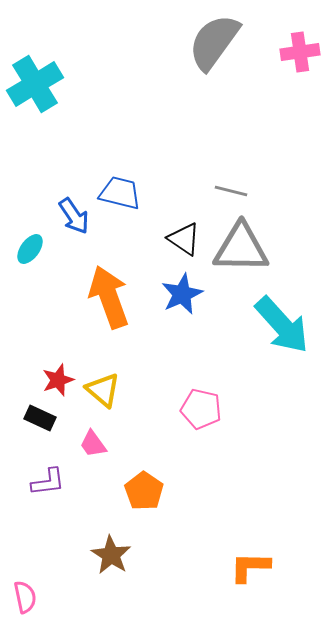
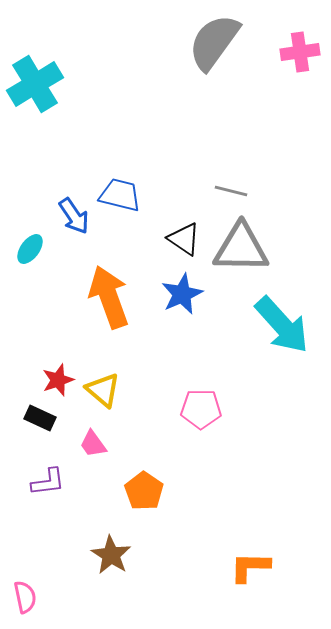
blue trapezoid: moved 2 px down
pink pentagon: rotated 12 degrees counterclockwise
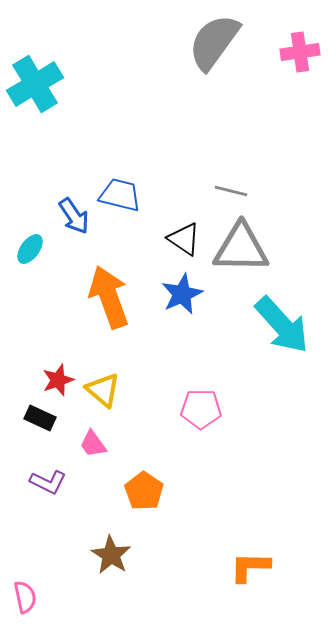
purple L-shape: rotated 33 degrees clockwise
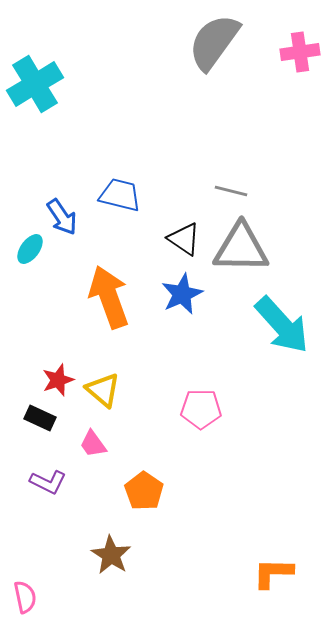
blue arrow: moved 12 px left, 1 px down
orange L-shape: moved 23 px right, 6 px down
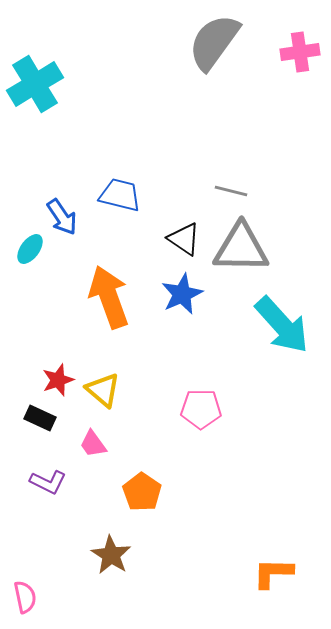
orange pentagon: moved 2 px left, 1 px down
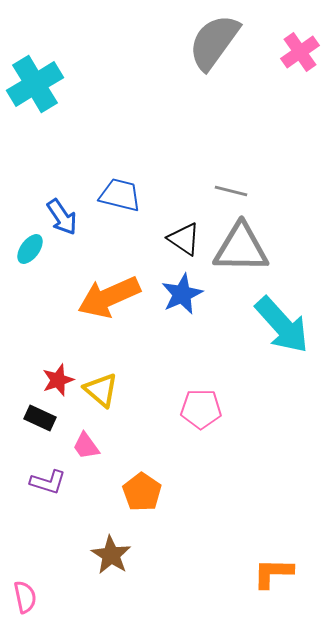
pink cross: rotated 27 degrees counterclockwise
orange arrow: rotated 94 degrees counterclockwise
yellow triangle: moved 2 px left
pink trapezoid: moved 7 px left, 2 px down
purple L-shape: rotated 9 degrees counterclockwise
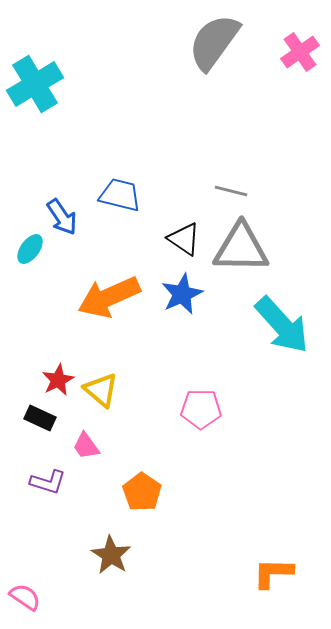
red star: rotated 8 degrees counterclockwise
pink semicircle: rotated 44 degrees counterclockwise
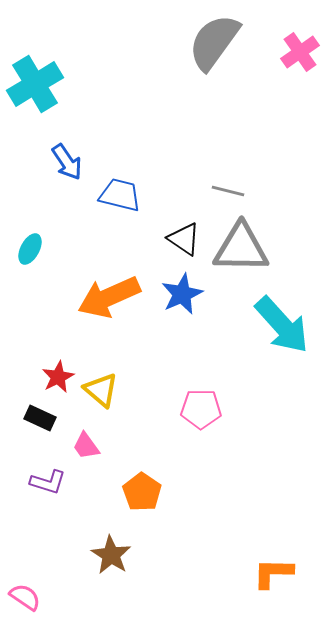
gray line: moved 3 px left
blue arrow: moved 5 px right, 55 px up
cyan ellipse: rotated 8 degrees counterclockwise
red star: moved 3 px up
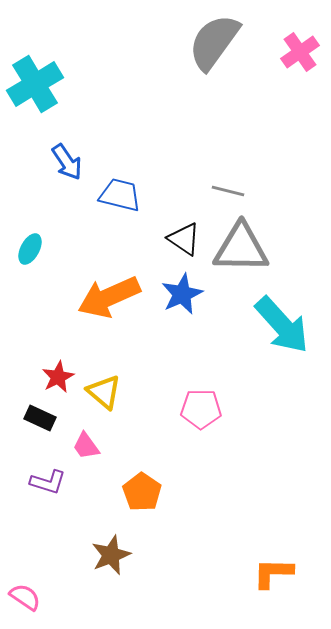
yellow triangle: moved 3 px right, 2 px down
brown star: rotated 18 degrees clockwise
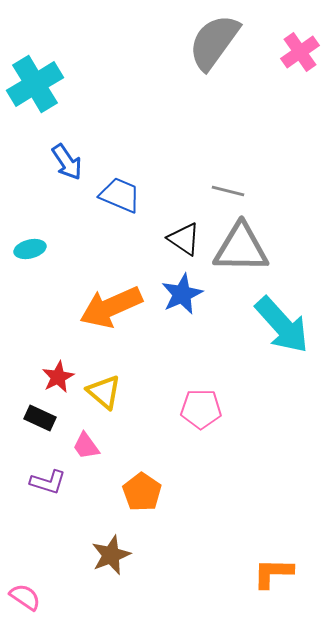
blue trapezoid: rotated 9 degrees clockwise
cyan ellipse: rotated 48 degrees clockwise
orange arrow: moved 2 px right, 10 px down
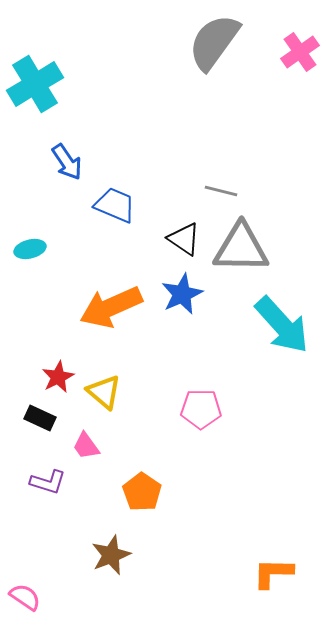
gray line: moved 7 px left
blue trapezoid: moved 5 px left, 10 px down
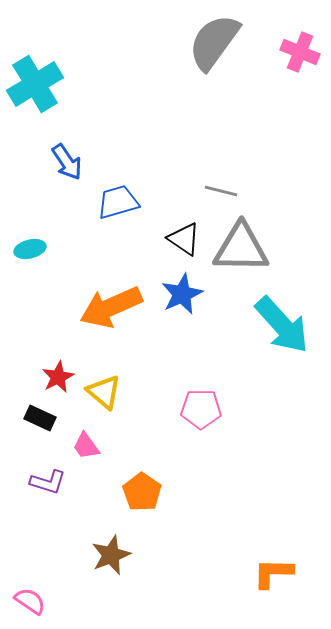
pink cross: rotated 33 degrees counterclockwise
blue trapezoid: moved 3 px right, 3 px up; rotated 39 degrees counterclockwise
pink semicircle: moved 5 px right, 4 px down
